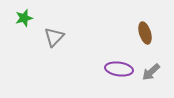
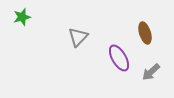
green star: moved 2 px left, 1 px up
gray triangle: moved 24 px right
purple ellipse: moved 11 px up; rotated 52 degrees clockwise
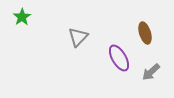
green star: rotated 18 degrees counterclockwise
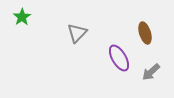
gray triangle: moved 1 px left, 4 px up
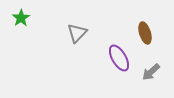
green star: moved 1 px left, 1 px down
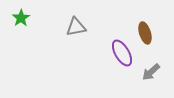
gray triangle: moved 1 px left, 6 px up; rotated 35 degrees clockwise
purple ellipse: moved 3 px right, 5 px up
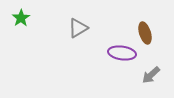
gray triangle: moved 2 px right, 1 px down; rotated 20 degrees counterclockwise
purple ellipse: rotated 52 degrees counterclockwise
gray arrow: moved 3 px down
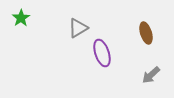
brown ellipse: moved 1 px right
purple ellipse: moved 20 px left; rotated 64 degrees clockwise
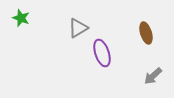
green star: rotated 18 degrees counterclockwise
gray arrow: moved 2 px right, 1 px down
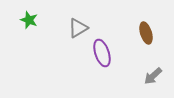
green star: moved 8 px right, 2 px down
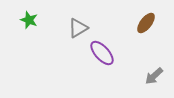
brown ellipse: moved 10 px up; rotated 55 degrees clockwise
purple ellipse: rotated 24 degrees counterclockwise
gray arrow: moved 1 px right
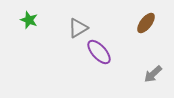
purple ellipse: moved 3 px left, 1 px up
gray arrow: moved 1 px left, 2 px up
